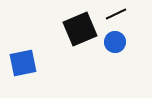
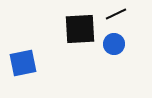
black square: rotated 20 degrees clockwise
blue circle: moved 1 px left, 2 px down
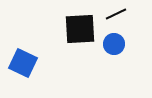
blue square: rotated 36 degrees clockwise
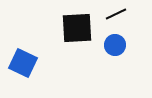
black square: moved 3 px left, 1 px up
blue circle: moved 1 px right, 1 px down
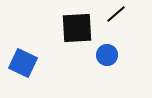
black line: rotated 15 degrees counterclockwise
blue circle: moved 8 px left, 10 px down
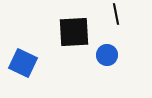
black line: rotated 60 degrees counterclockwise
black square: moved 3 px left, 4 px down
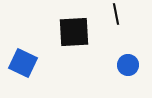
blue circle: moved 21 px right, 10 px down
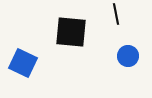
black square: moved 3 px left; rotated 8 degrees clockwise
blue circle: moved 9 px up
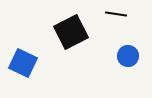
black line: rotated 70 degrees counterclockwise
black square: rotated 32 degrees counterclockwise
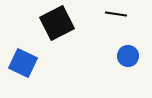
black square: moved 14 px left, 9 px up
